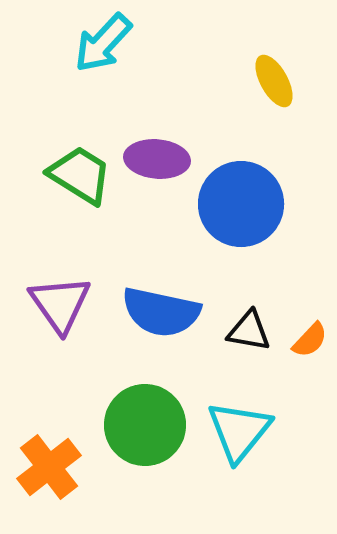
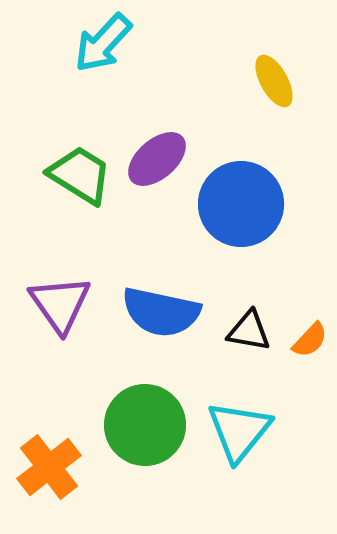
purple ellipse: rotated 46 degrees counterclockwise
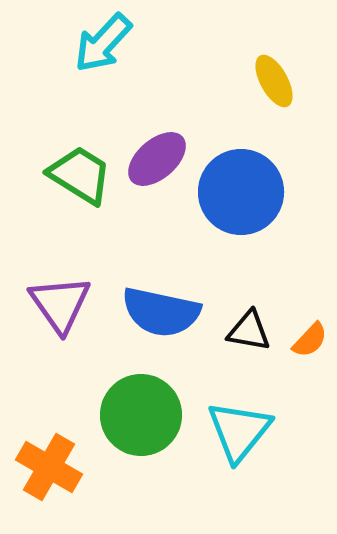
blue circle: moved 12 px up
green circle: moved 4 px left, 10 px up
orange cross: rotated 22 degrees counterclockwise
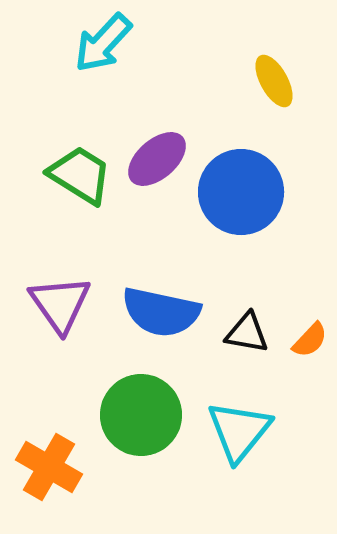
black triangle: moved 2 px left, 2 px down
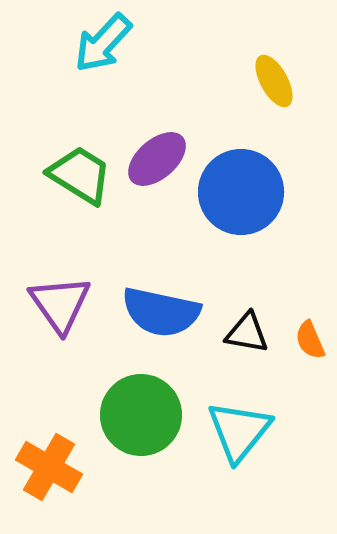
orange semicircle: rotated 114 degrees clockwise
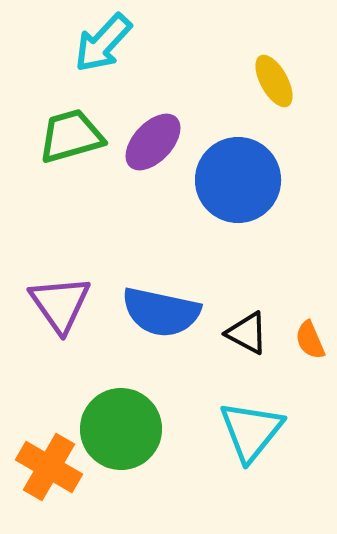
purple ellipse: moved 4 px left, 17 px up; rotated 6 degrees counterclockwise
green trapezoid: moved 9 px left, 39 px up; rotated 48 degrees counterclockwise
blue circle: moved 3 px left, 12 px up
black triangle: rotated 18 degrees clockwise
green circle: moved 20 px left, 14 px down
cyan triangle: moved 12 px right
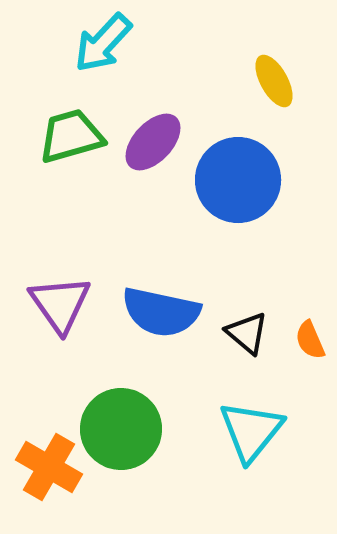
black triangle: rotated 12 degrees clockwise
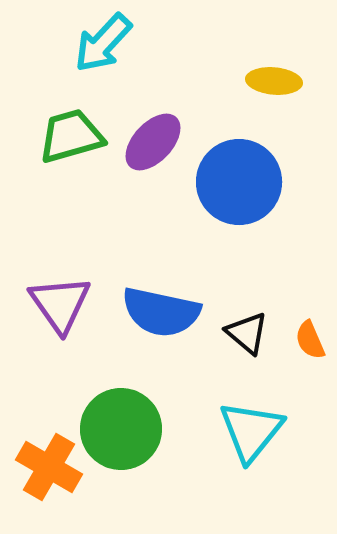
yellow ellipse: rotated 56 degrees counterclockwise
blue circle: moved 1 px right, 2 px down
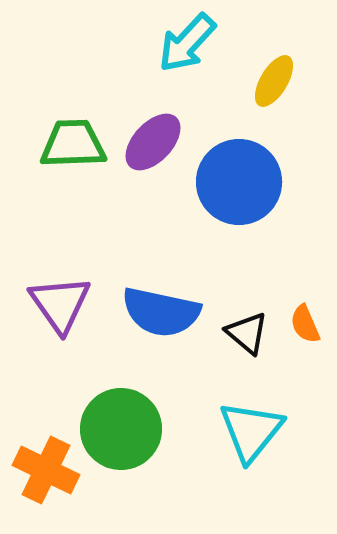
cyan arrow: moved 84 px right
yellow ellipse: rotated 64 degrees counterclockwise
green trapezoid: moved 2 px right, 8 px down; rotated 14 degrees clockwise
orange semicircle: moved 5 px left, 16 px up
orange cross: moved 3 px left, 3 px down; rotated 4 degrees counterclockwise
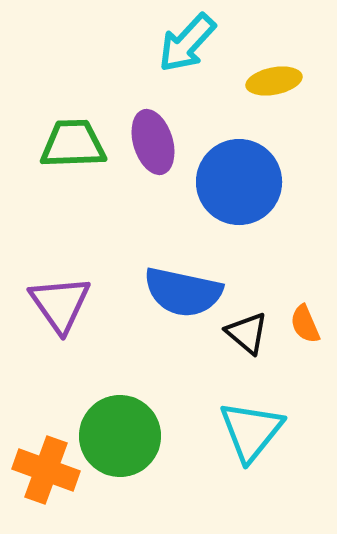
yellow ellipse: rotated 48 degrees clockwise
purple ellipse: rotated 60 degrees counterclockwise
blue semicircle: moved 22 px right, 20 px up
green circle: moved 1 px left, 7 px down
orange cross: rotated 6 degrees counterclockwise
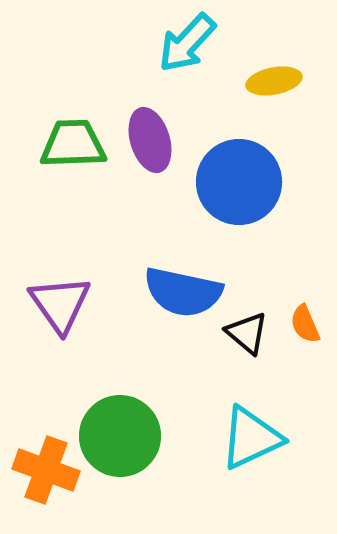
purple ellipse: moved 3 px left, 2 px up
cyan triangle: moved 7 px down; rotated 26 degrees clockwise
